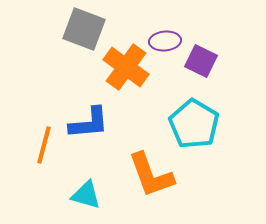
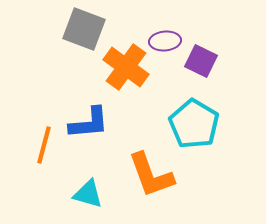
cyan triangle: moved 2 px right, 1 px up
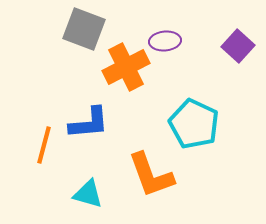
purple square: moved 37 px right, 15 px up; rotated 16 degrees clockwise
orange cross: rotated 27 degrees clockwise
cyan pentagon: rotated 6 degrees counterclockwise
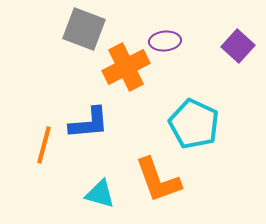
orange L-shape: moved 7 px right, 5 px down
cyan triangle: moved 12 px right
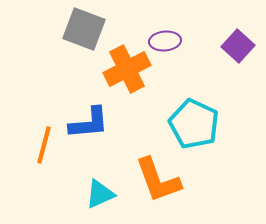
orange cross: moved 1 px right, 2 px down
cyan triangle: rotated 40 degrees counterclockwise
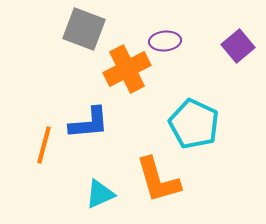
purple square: rotated 8 degrees clockwise
orange L-shape: rotated 4 degrees clockwise
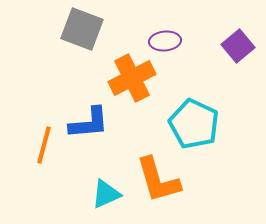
gray square: moved 2 px left
orange cross: moved 5 px right, 9 px down
cyan triangle: moved 6 px right
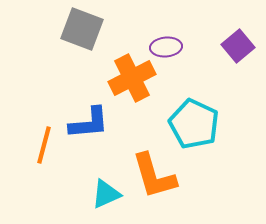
purple ellipse: moved 1 px right, 6 px down
orange L-shape: moved 4 px left, 4 px up
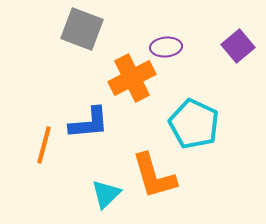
cyan triangle: rotated 20 degrees counterclockwise
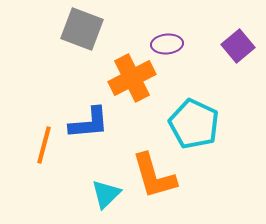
purple ellipse: moved 1 px right, 3 px up
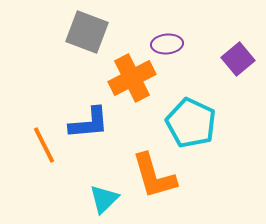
gray square: moved 5 px right, 3 px down
purple square: moved 13 px down
cyan pentagon: moved 3 px left, 1 px up
orange line: rotated 42 degrees counterclockwise
cyan triangle: moved 2 px left, 5 px down
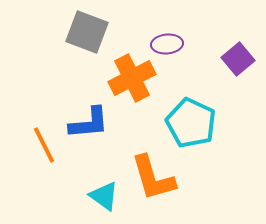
orange L-shape: moved 1 px left, 2 px down
cyan triangle: moved 3 px up; rotated 40 degrees counterclockwise
